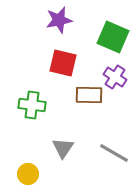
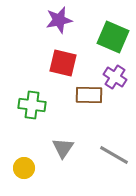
gray line: moved 2 px down
yellow circle: moved 4 px left, 6 px up
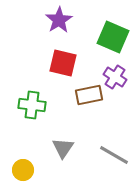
purple star: rotated 20 degrees counterclockwise
brown rectangle: rotated 12 degrees counterclockwise
yellow circle: moved 1 px left, 2 px down
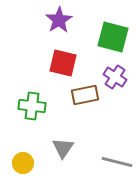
green square: rotated 8 degrees counterclockwise
brown rectangle: moved 4 px left
green cross: moved 1 px down
gray line: moved 3 px right, 7 px down; rotated 16 degrees counterclockwise
yellow circle: moved 7 px up
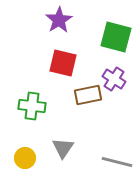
green square: moved 3 px right
purple cross: moved 1 px left, 2 px down
brown rectangle: moved 3 px right
yellow circle: moved 2 px right, 5 px up
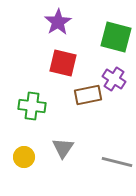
purple star: moved 1 px left, 2 px down
yellow circle: moved 1 px left, 1 px up
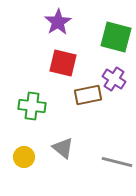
gray triangle: rotated 25 degrees counterclockwise
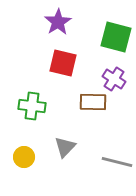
brown rectangle: moved 5 px right, 7 px down; rotated 12 degrees clockwise
gray triangle: moved 2 px right, 1 px up; rotated 35 degrees clockwise
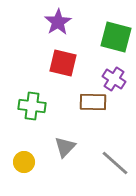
yellow circle: moved 5 px down
gray line: moved 2 px left, 1 px down; rotated 28 degrees clockwise
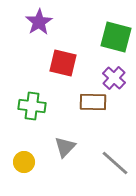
purple star: moved 19 px left
purple cross: moved 1 px up; rotated 10 degrees clockwise
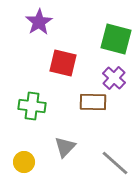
green square: moved 2 px down
